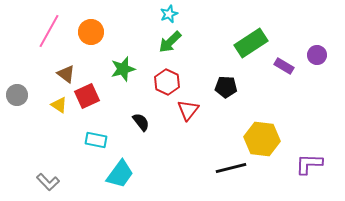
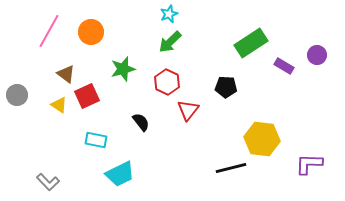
cyan trapezoid: rotated 28 degrees clockwise
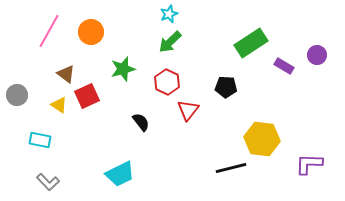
cyan rectangle: moved 56 px left
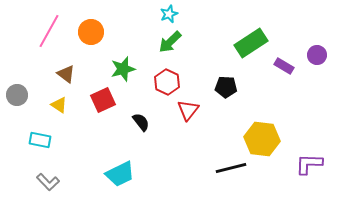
red square: moved 16 px right, 4 px down
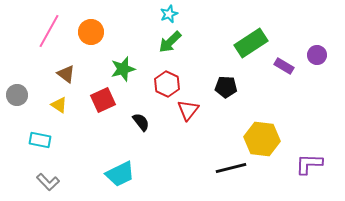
red hexagon: moved 2 px down
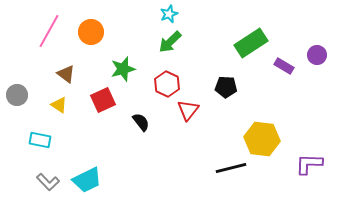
cyan trapezoid: moved 33 px left, 6 px down
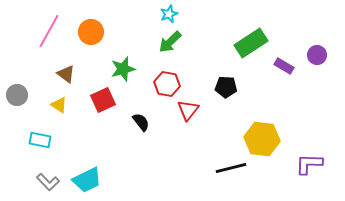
red hexagon: rotated 15 degrees counterclockwise
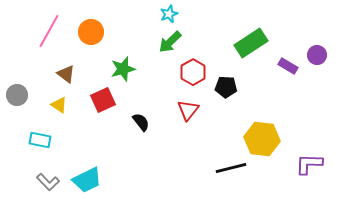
purple rectangle: moved 4 px right
red hexagon: moved 26 px right, 12 px up; rotated 20 degrees clockwise
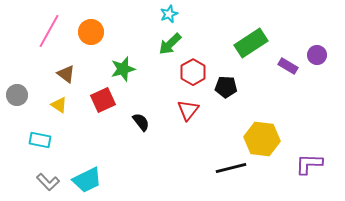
green arrow: moved 2 px down
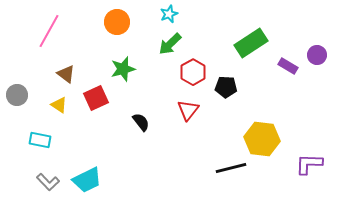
orange circle: moved 26 px right, 10 px up
red square: moved 7 px left, 2 px up
